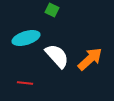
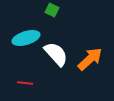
white semicircle: moved 1 px left, 2 px up
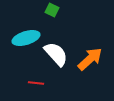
red line: moved 11 px right
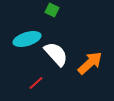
cyan ellipse: moved 1 px right, 1 px down
orange arrow: moved 4 px down
red line: rotated 49 degrees counterclockwise
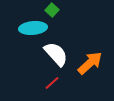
green square: rotated 16 degrees clockwise
cyan ellipse: moved 6 px right, 11 px up; rotated 12 degrees clockwise
red line: moved 16 px right
